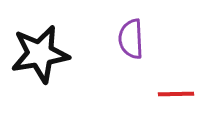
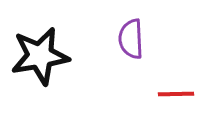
black star: moved 2 px down
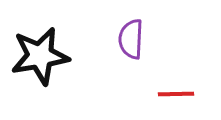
purple semicircle: rotated 6 degrees clockwise
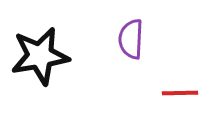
red line: moved 4 px right, 1 px up
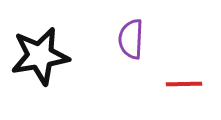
red line: moved 4 px right, 9 px up
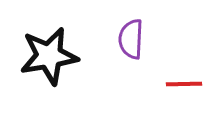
black star: moved 9 px right
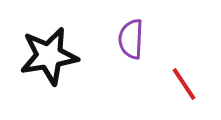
red line: rotated 57 degrees clockwise
